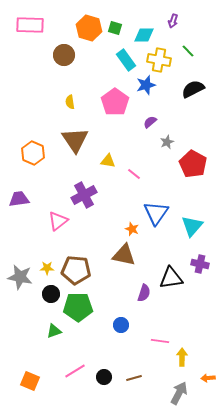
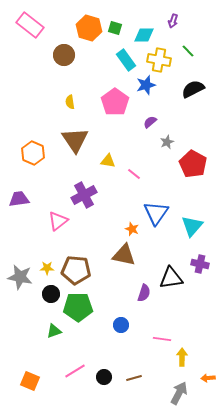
pink rectangle at (30, 25): rotated 36 degrees clockwise
pink line at (160, 341): moved 2 px right, 2 px up
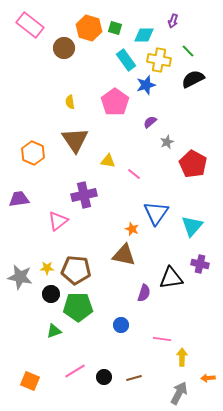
brown circle at (64, 55): moved 7 px up
black semicircle at (193, 89): moved 10 px up
purple cross at (84, 195): rotated 15 degrees clockwise
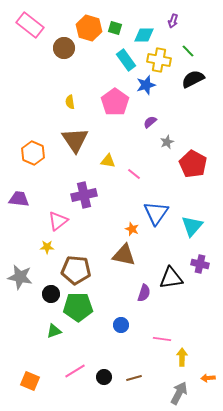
purple trapezoid at (19, 199): rotated 15 degrees clockwise
yellow star at (47, 268): moved 21 px up
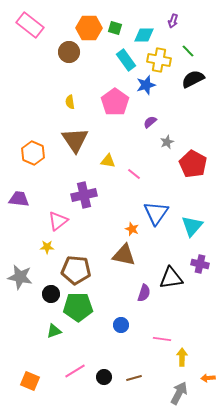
orange hexagon at (89, 28): rotated 15 degrees counterclockwise
brown circle at (64, 48): moved 5 px right, 4 px down
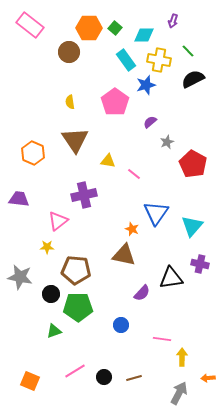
green square at (115, 28): rotated 24 degrees clockwise
purple semicircle at (144, 293): moved 2 px left; rotated 24 degrees clockwise
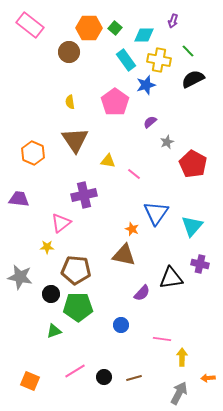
pink triangle at (58, 221): moved 3 px right, 2 px down
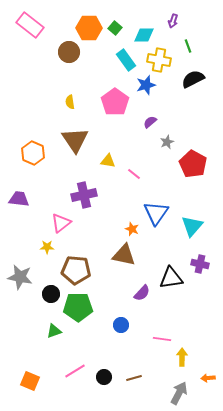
green line at (188, 51): moved 5 px up; rotated 24 degrees clockwise
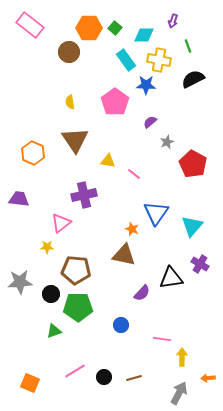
blue star at (146, 85): rotated 18 degrees clockwise
purple cross at (200, 264): rotated 18 degrees clockwise
gray star at (20, 277): moved 5 px down; rotated 15 degrees counterclockwise
orange square at (30, 381): moved 2 px down
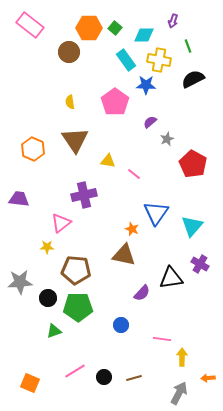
gray star at (167, 142): moved 3 px up
orange hexagon at (33, 153): moved 4 px up
black circle at (51, 294): moved 3 px left, 4 px down
